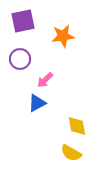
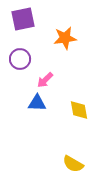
purple square: moved 2 px up
orange star: moved 2 px right, 2 px down
blue triangle: rotated 30 degrees clockwise
yellow diamond: moved 2 px right, 16 px up
yellow semicircle: moved 2 px right, 11 px down
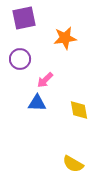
purple square: moved 1 px right, 1 px up
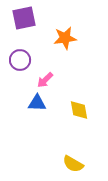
purple circle: moved 1 px down
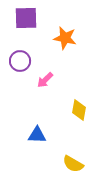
purple square: moved 2 px right; rotated 10 degrees clockwise
orange star: rotated 20 degrees clockwise
purple circle: moved 1 px down
blue triangle: moved 32 px down
yellow diamond: rotated 20 degrees clockwise
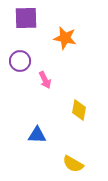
pink arrow: rotated 72 degrees counterclockwise
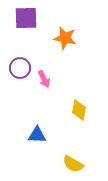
purple circle: moved 7 px down
pink arrow: moved 1 px left, 1 px up
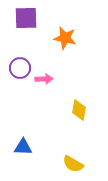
pink arrow: rotated 66 degrees counterclockwise
blue triangle: moved 14 px left, 12 px down
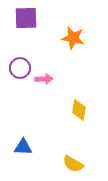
orange star: moved 8 px right
